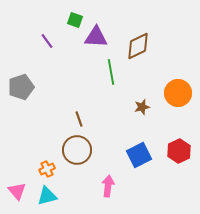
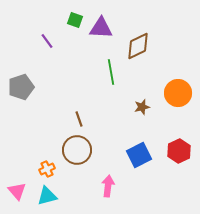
purple triangle: moved 5 px right, 9 px up
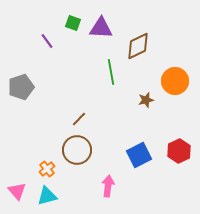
green square: moved 2 px left, 3 px down
orange circle: moved 3 px left, 12 px up
brown star: moved 4 px right, 7 px up
brown line: rotated 63 degrees clockwise
orange cross: rotated 14 degrees counterclockwise
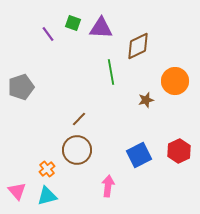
purple line: moved 1 px right, 7 px up
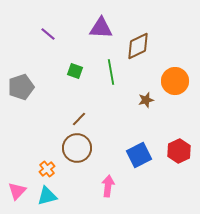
green square: moved 2 px right, 48 px down
purple line: rotated 14 degrees counterclockwise
brown circle: moved 2 px up
pink triangle: rotated 24 degrees clockwise
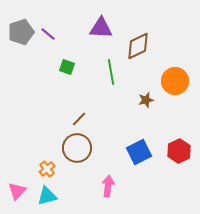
green square: moved 8 px left, 4 px up
gray pentagon: moved 55 px up
blue square: moved 3 px up
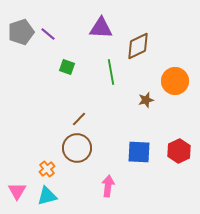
blue square: rotated 30 degrees clockwise
pink triangle: rotated 12 degrees counterclockwise
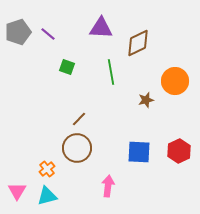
gray pentagon: moved 3 px left
brown diamond: moved 3 px up
